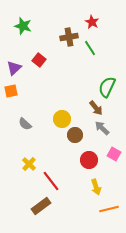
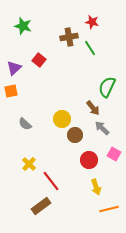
red star: rotated 16 degrees counterclockwise
brown arrow: moved 3 px left
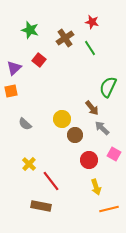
green star: moved 7 px right, 4 px down
brown cross: moved 4 px left, 1 px down; rotated 24 degrees counterclockwise
green semicircle: moved 1 px right
brown arrow: moved 1 px left
brown rectangle: rotated 48 degrees clockwise
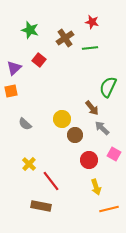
green line: rotated 63 degrees counterclockwise
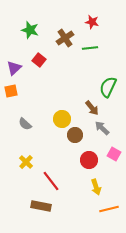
yellow cross: moved 3 px left, 2 px up
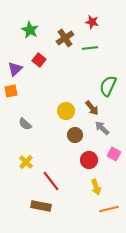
green star: rotated 12 degrees clockwise
purple triangle: moved 1 px right, 1 px down
green semicircle: moved 1 px up
yellow circle: moved 4 px right, 8 px up
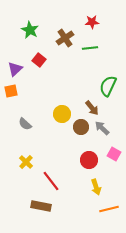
red star: rotated 16 degrees counterclockwise
yellow circle: moved 4 px left, 3 px down
brown circle: moved 6 px right, 8 px up
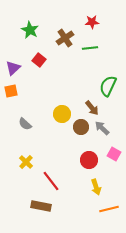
purple triangle: moved 2 px left, 1 px up
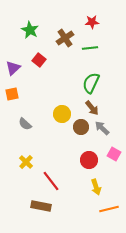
green semicircle: moved 17 px left, 3 px up
orange square: moved 1 px right, 3 px down
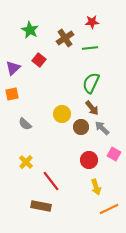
orange line: rotated 12 degrees counterclockwise
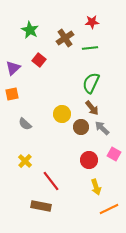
yellow cross: moved 1 px left, 1 px up
